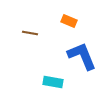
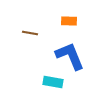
orange rectangle: rotated 21 degrees counterclockwise
blue L-shape: moved 12 px left
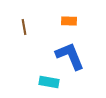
brown line: moved 6 px left, 6 px up; rotated 70 degrees clockwise
cyan rectangle: moved 4 px left
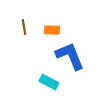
orange rectangle: moved 17 px left, 9 px down
cyan rectangle: rotated 18 degrees clockwise
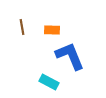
brown line: moved 2 px left
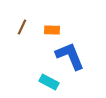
brown line: rotated 35 degrees clockwise
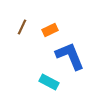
orange rectangle: moved 2 px left; rotated 28 degrees counterclockwise
